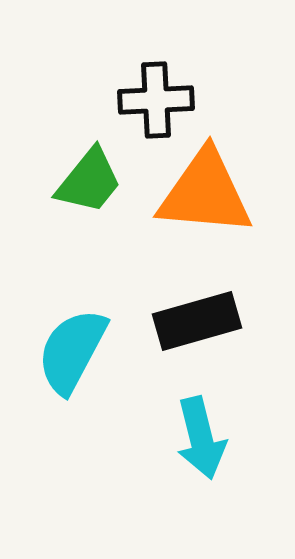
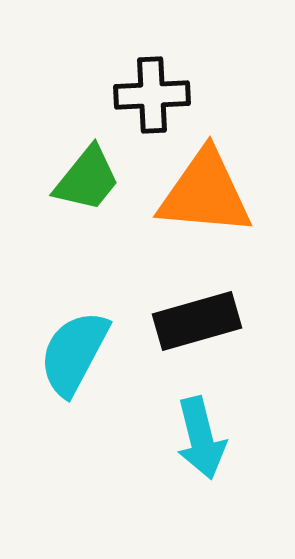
black cross: moved 4 px left, 5 px up
green trapezoid: moved 2 px left, 2 px up
cyan semicircle: moved 2 px right, 2 px down
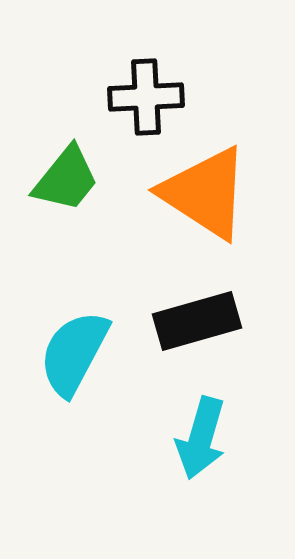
black cross: moved 6 px left, 2 px down
green trapezoid: moved 21 px left
orange triangle: rotated 28 degrees clockwise
cyan arrow: rotated 30 degrees clockwise
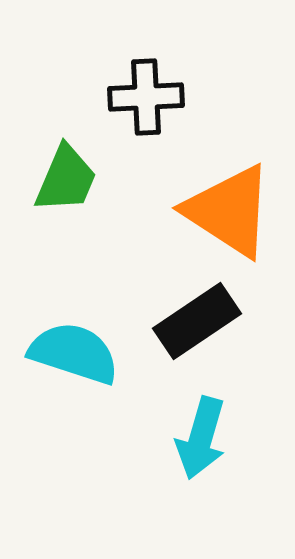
green trapezoid: rotated 16 degrees counterclockwise
orange triangle: moved 24 px right, 18 px down
black rectangle: rotated 18 degrees counterclockwise
cyan semicircle: rotated 80 degrees clockwise
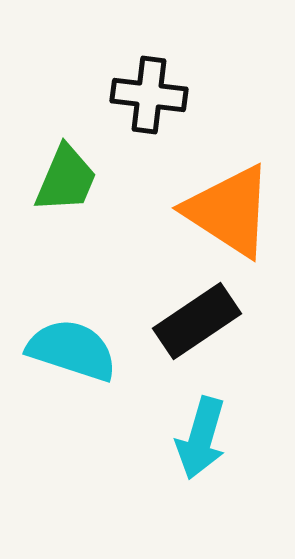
black cross: moved 3 px right, 2 px up; rotated 10 degrees clockwise
cyan semicircle: moved 2 px left, 3 px up
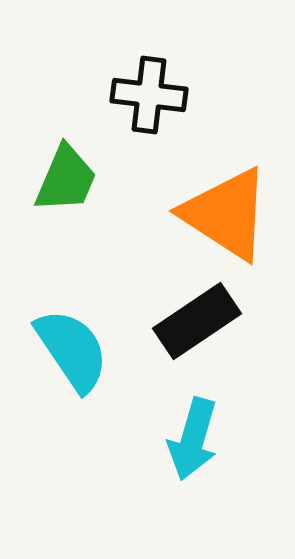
orange triangle: moved 3 px left, 3 px down
cyan semicircle: rotated 38 degrees clockwise
cyan arrow: moved 8 px left, 1 px down
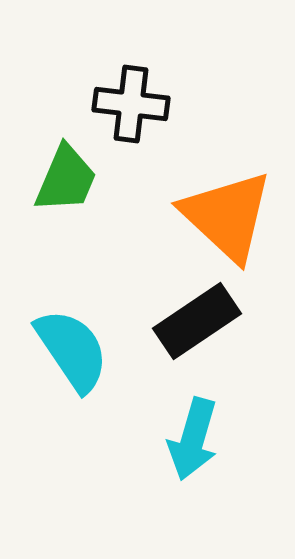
black cross: moved 18 px left, 9 px down
orange triangle: moved 1 px right, 2 px down; rotated 10 degrees clockwise
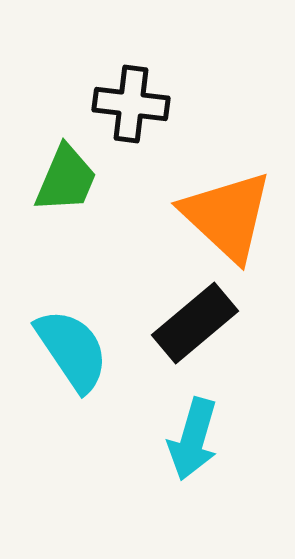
black rectangle: moved 2 px left, 2 px down; rotated 6 degrees counterclockwise
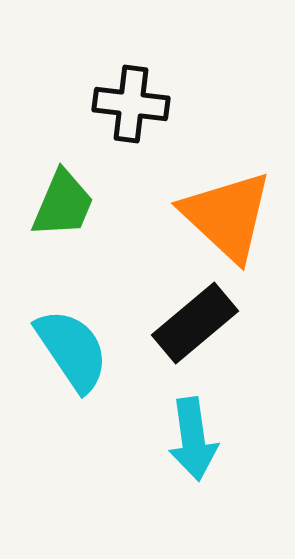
green trapezoid: moved 3 px left, 25 px down
cyan arrow: rotated 24 degrees counterclockwise
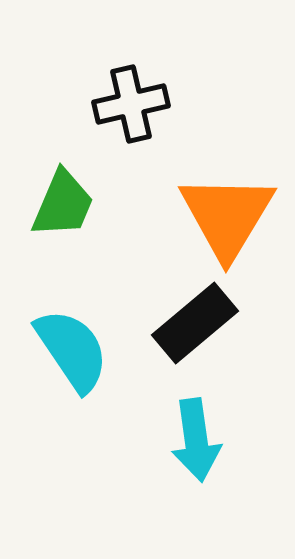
black cross: rotated 20 degrees counterclockwise
orange triangle: rotated 18 degrees clockwise
cyan arrow: moved 3 px right, 1 px down
